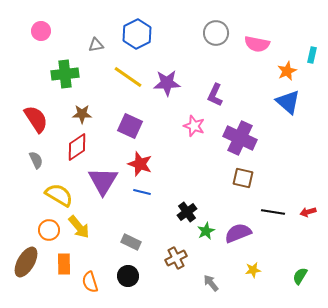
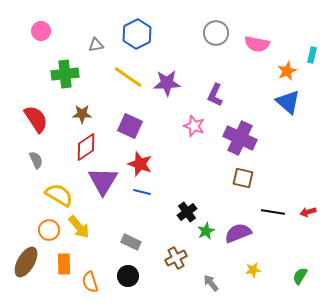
red diamond: moved 9 px right
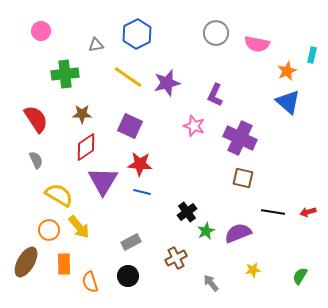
purple star: rotated 12 degrees counterclockwise
red star: rotated 15 degrees counterclockwise
gray rectangle: rotated 54 degrees counterclockwise
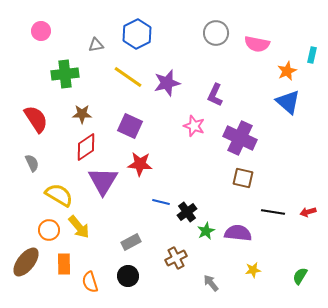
gray semicircle: moved 4 px left, 3 px down
blue line: moved 19 px right, 10 px down
purple semicircle: rotated 28 degrees clockwise
brown ellipse: rotated 8 degrees clockwise
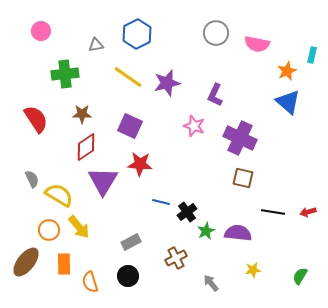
gray semicircle: moved 16 px down
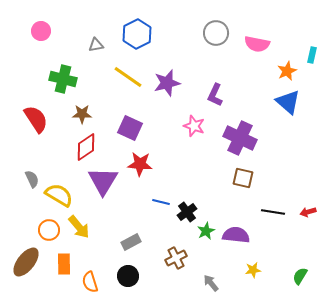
green cross: moved 2 px left, 5 px down; rotated 20 degrees clockwise
purple square: moved 2 px down
purple semicircle: moved 2 px left, 2 px down
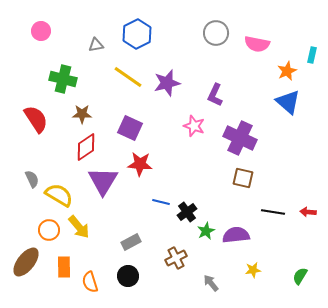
red arrow: rotated 21 degrees clockwise
purple semicircle: rotated 12 degrees counterclockwise
orange rectangle: moved 3 px down
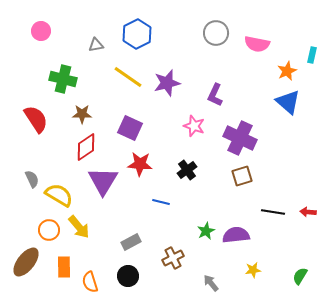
brown square: moved 1 px left, 2 px up; rotated 30 degrees counterclockwise
black cross: moved 42 px up
brown cross: moved 3 px left
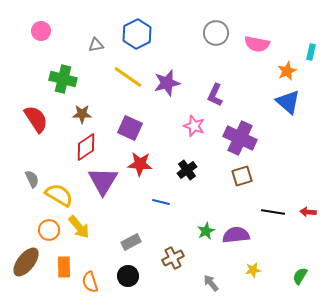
cyan rectangle: moved 1 px left, 3 px up
